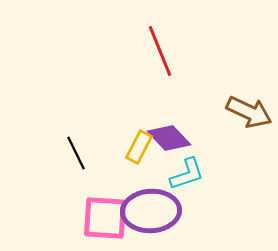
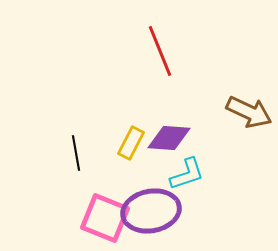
purple diamond: rotated 42 degrees counterclockwise
yellow rectangle: moved 8 px left, 4 px up
black line: rotated 16 degrees clockwise
purple ellipse: rotated 8 degrees counterclockwise
pink square: rotated 18 degrees clockwise
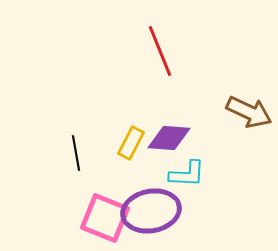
cyan L-shape: rotated 21 degrees clockwise
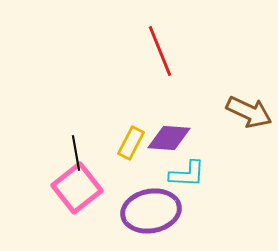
pink square: moved 28 px left, 30 px up; rotated 30 degrees clockwise
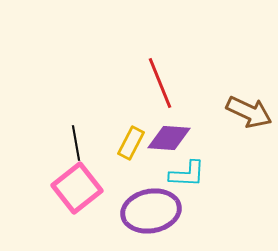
red line: moved 32 px down
black line: moved 10 px up
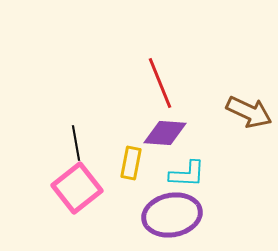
purple diamond: moved 4 px left, 5 px up
yellow rectangle: moved 20 px down; rotated 16 degrees counterclockwise
purple ellipse: moved 21 px right, 4 px down
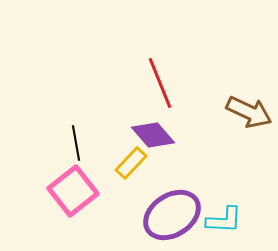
purple diamond: moved 12 px left, 2 px down; rotated 45 degrees clockwise
yellow rectangle: rotated 32 degrees clockwise
cyan L-shape: moved 37 px right, 46 px down
pink square: moved 4 px left, 3 px down
purple ellipse: rotated 22 degrees counterclockwise
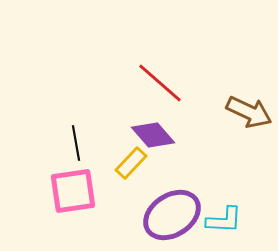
red line: rotated 27 degrees counterclockwise
pink square: rotated 30 degrees clockwise
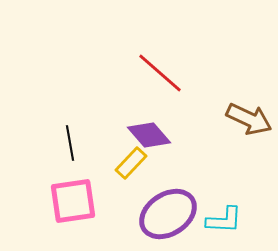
red line: moved 10 px up
brown arrow: moved 7 px down
purple diamond: moved 4 px left
black line: moved 6 px left
pink square: moved 10 px down
purple ellipse: moved 4 px left, 1 px up
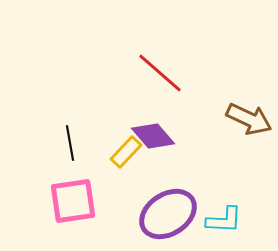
purple diamond: moved 4 px right, 1 px down
yellow rectangle: moved 5 px left, 11 px up
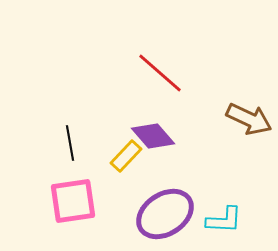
yellow rectangle: moved 4 px down
purple ellipse: moved 3 px left
